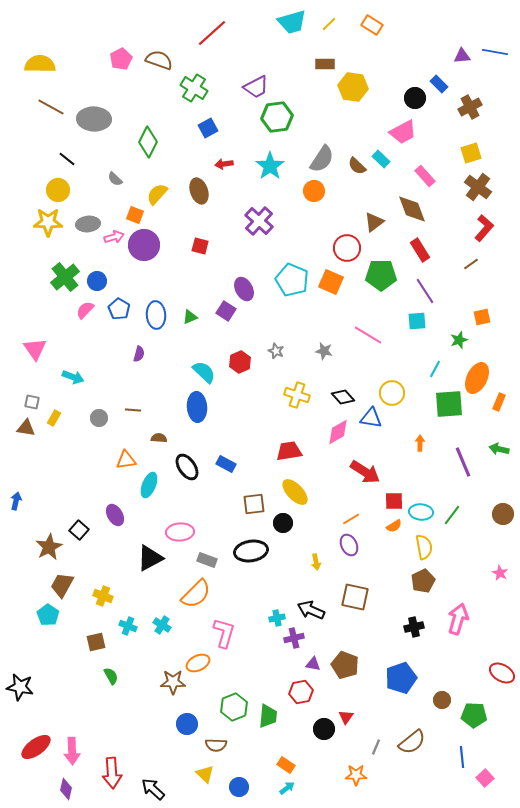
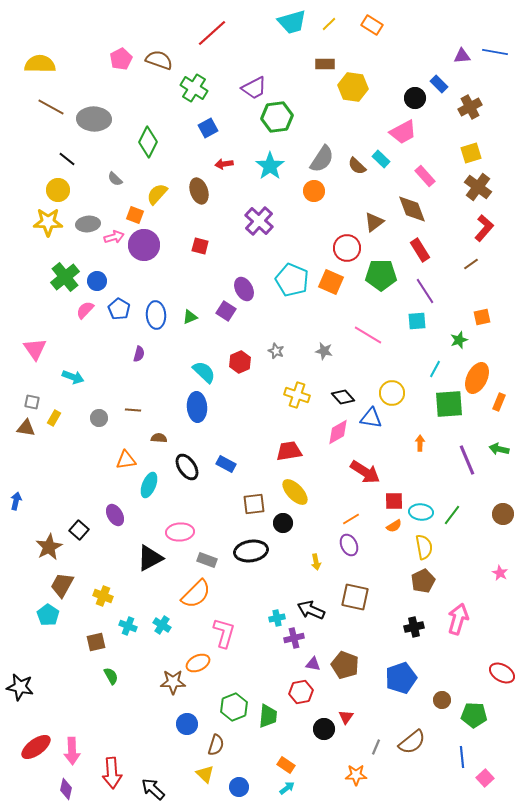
purple trapezoid at (256, 87): moved 2 px left, 1 px down
purple line at (463, 462): moved 4 px right, 2 px up
brown semicircle at (216, 745): rotated 75 degrees counterclockwise
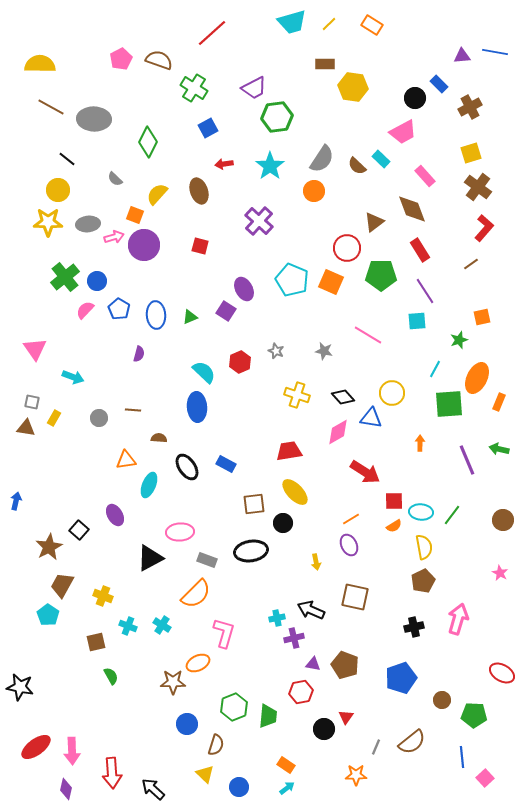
brown circle at (503, 514): moved 6 px down
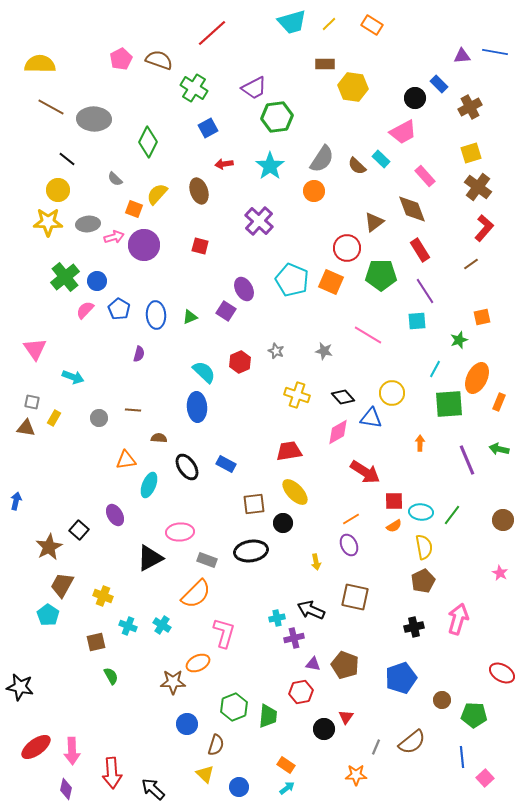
orange square at (135, 215): moved 1 px left, 6 px up
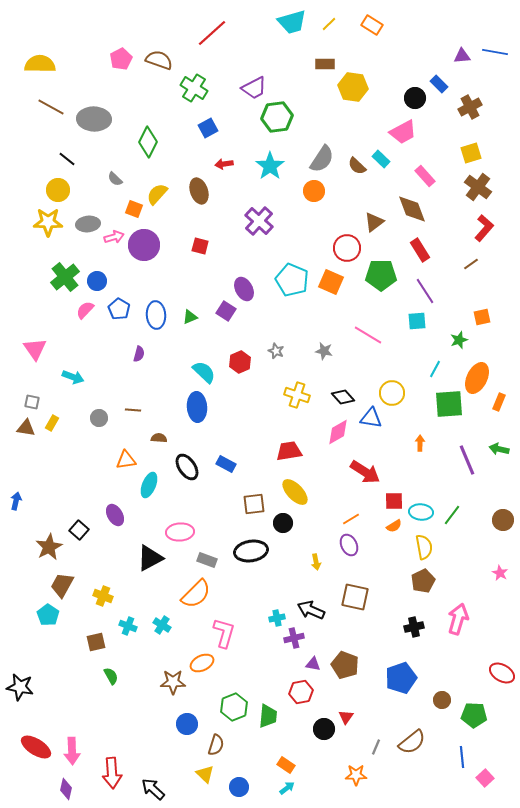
yellow rectangle at (54, 418): moved 2 px left, 5 px down
orange ellipse at (198, 663): moved 4 px right
red ellipse at (36, 747): rotated 68 degrees clockwise
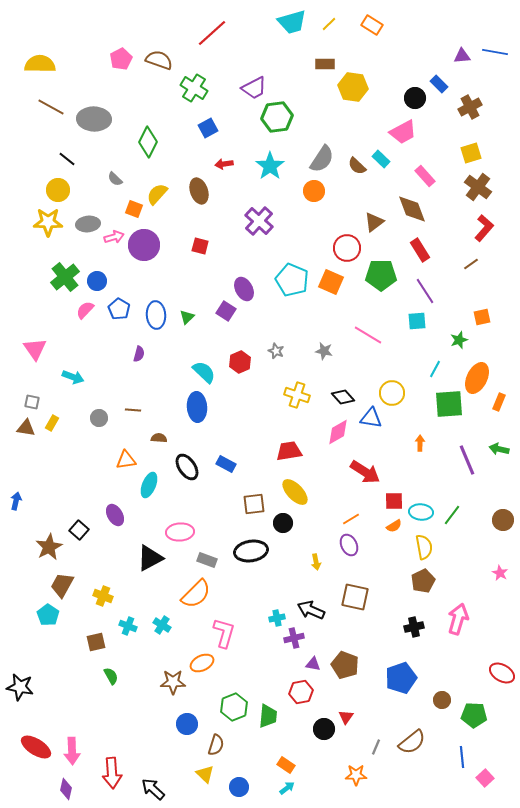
green triangle at (190, 317): moved 3 px left; rotated 21 degrees counterclockwise
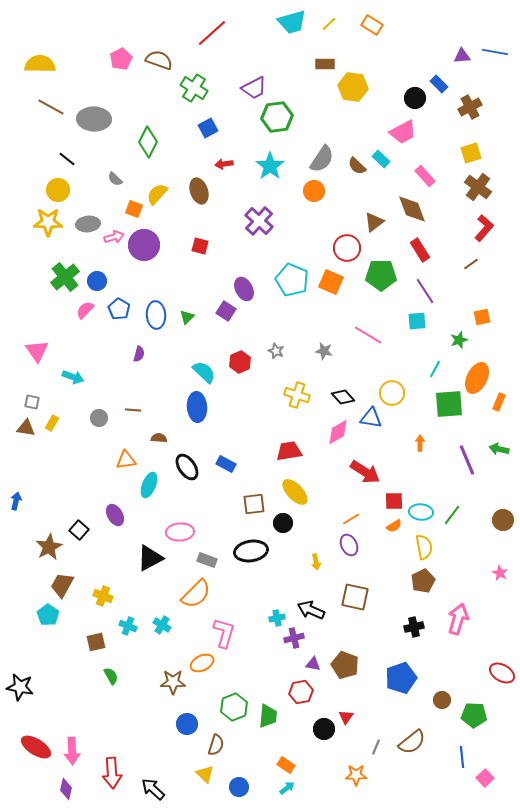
pink triangle at (35, 349): moved 2 px right, 2 px down
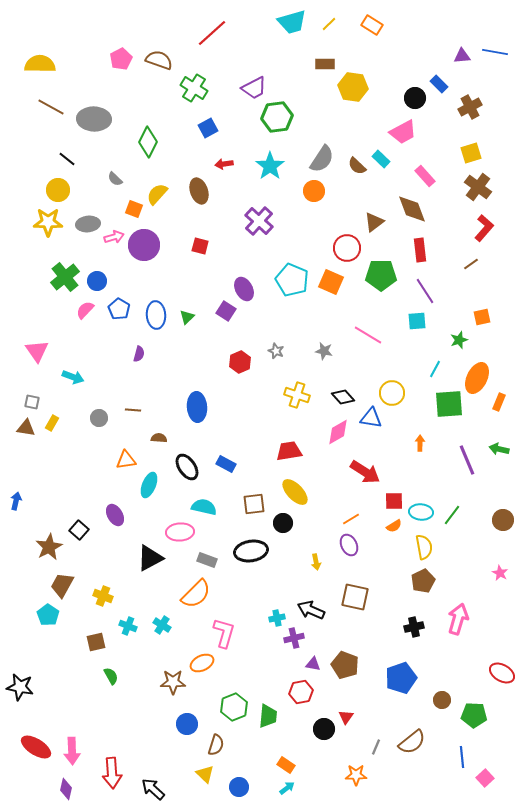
red rectangle at (420, 250): rotated 25 degrees clockwise
cyan semicircle at (204, 372): moved 135 px down; rotated 30 degrees counterclockwise
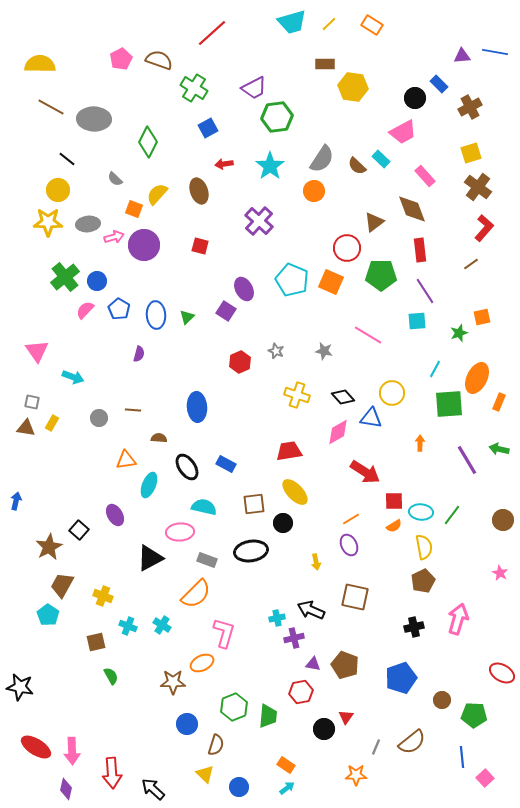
green star at (459, 340): moved 7 px up
purple line at (467, 460): rotated 8 degrees counterclockwise
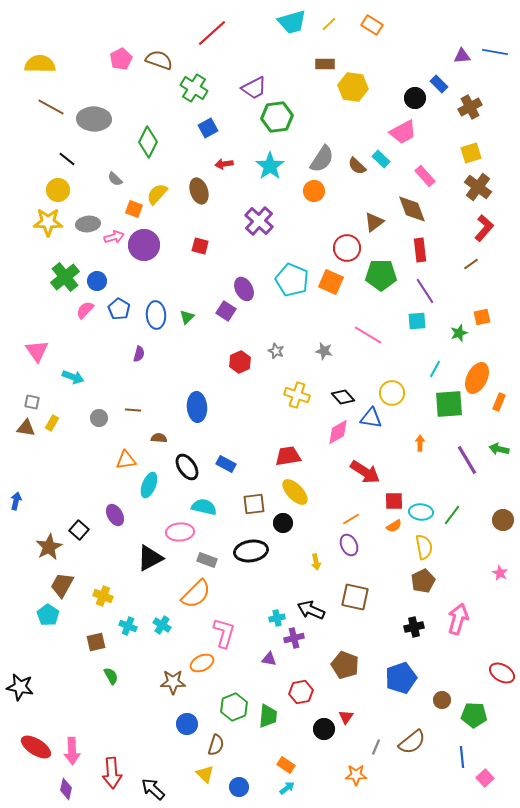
red trapezoid at (289, 451): moved 1 px left, 5 px down
purple triangle at (313, 664): moved 44 px left, 5 px up
